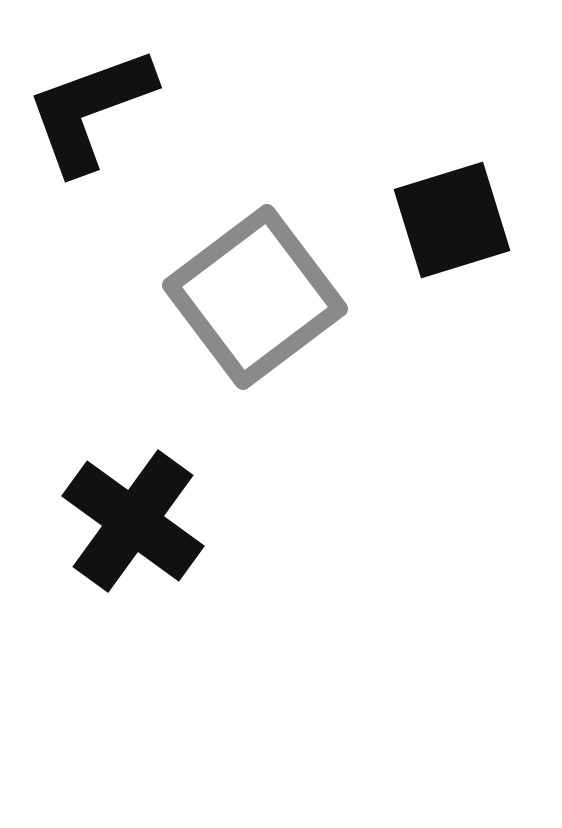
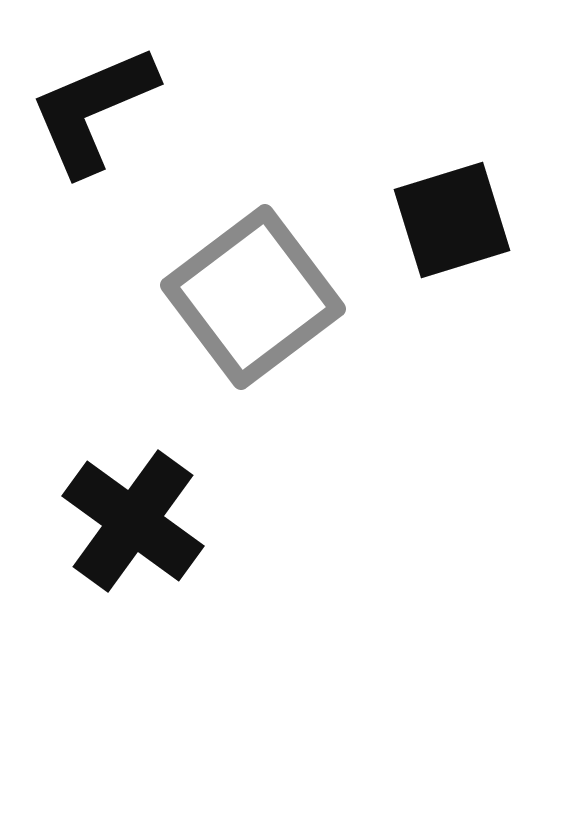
black L-shape: moved 3 px right; rotated 3 degrees counterclockwise
gray square: moved 2 px left
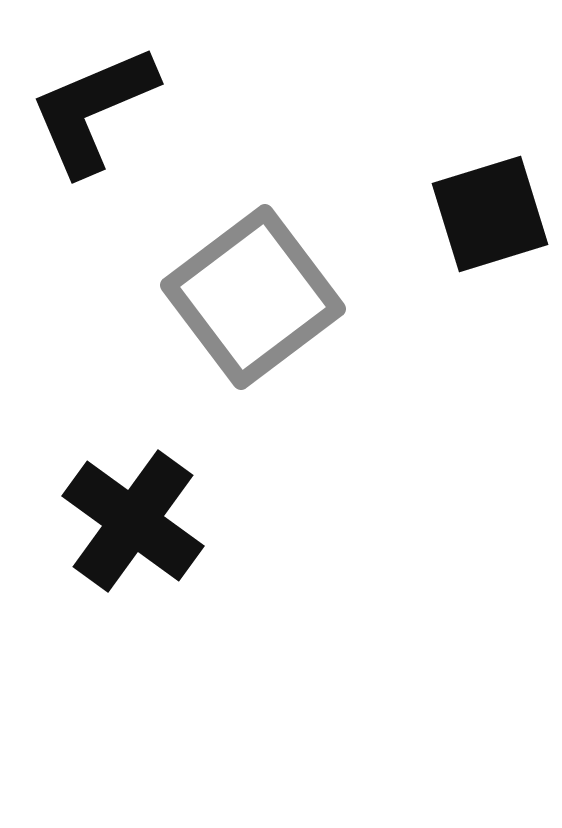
black square: moved 38 px right, 6 px up
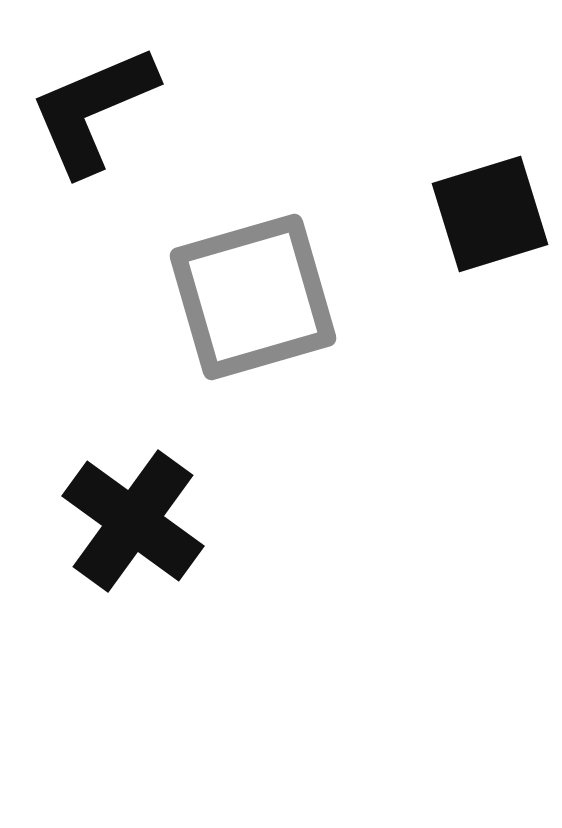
gray square: rotated 21 degrees clockwise
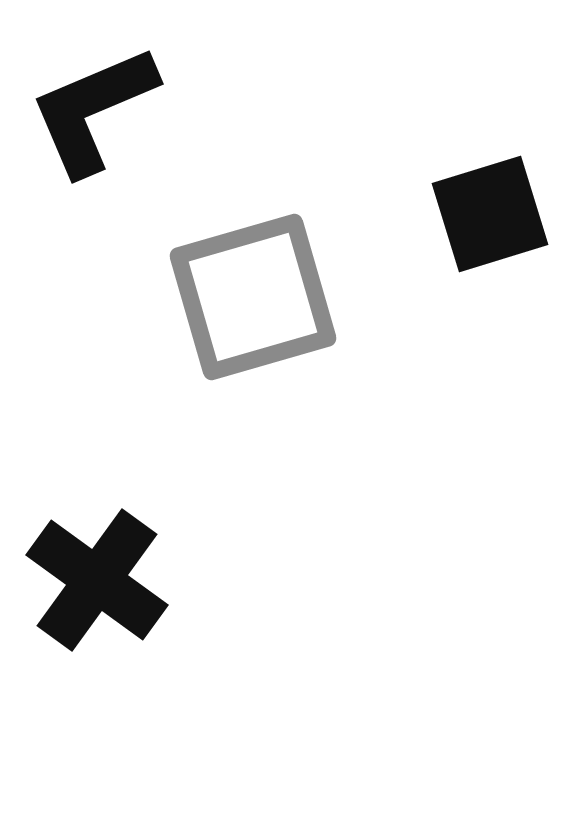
black cross: moved 36 px left, 59 px down
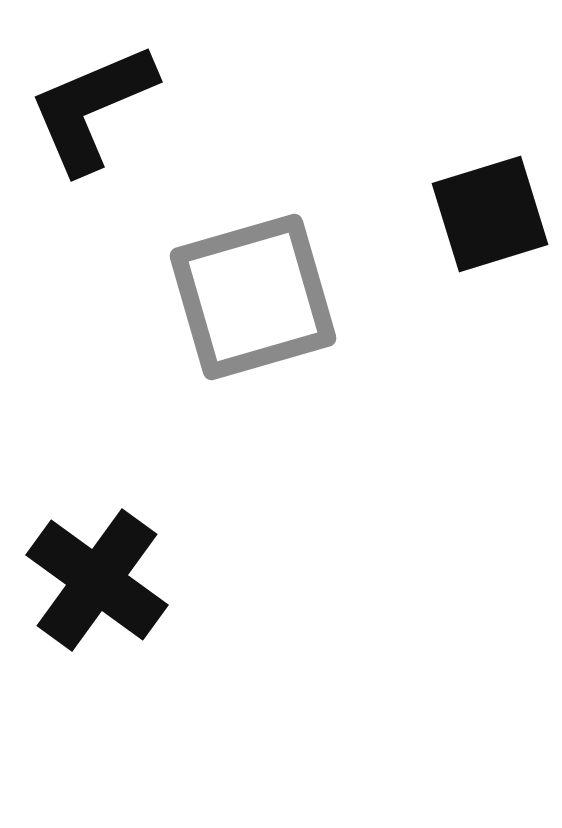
black L-shape: moved 1 px left, 2 px up
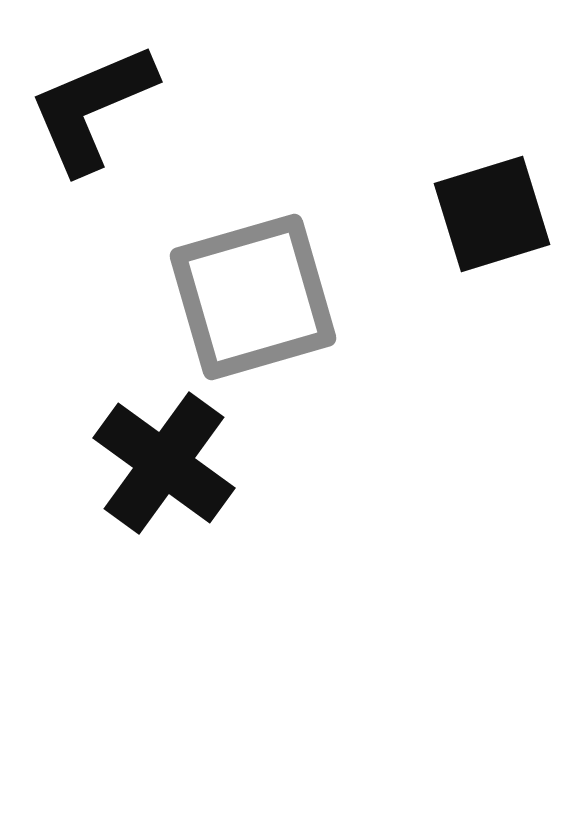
black square: moved 2 px right
black cross: moved 67 px right, 117 px up
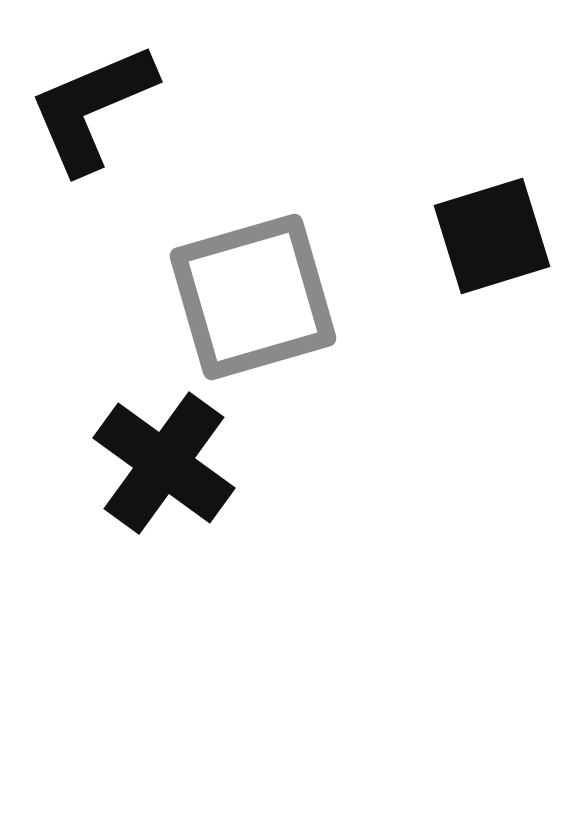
black square: moved 22 px down
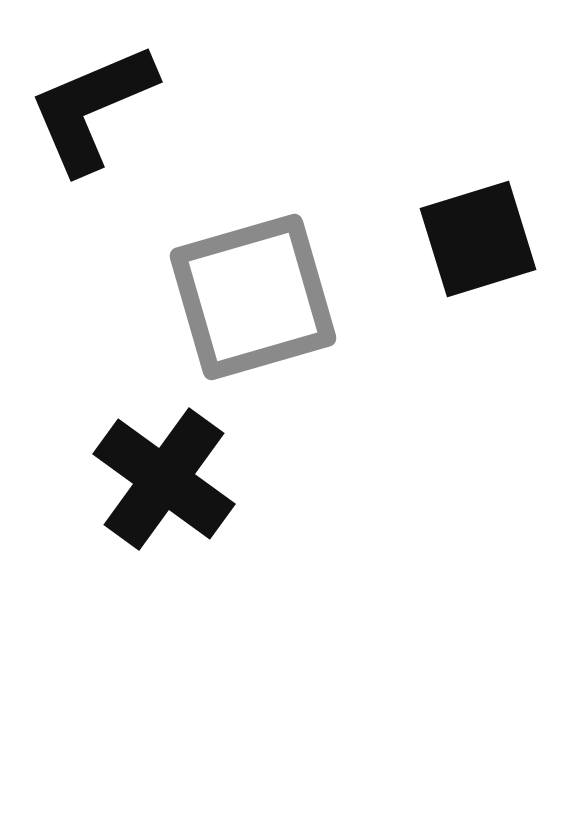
black square: moved 14 px left, 3 px down
black cross: moved 16 px down
